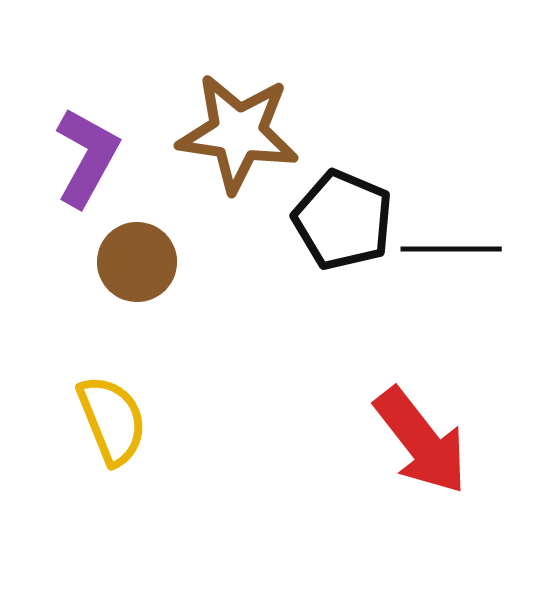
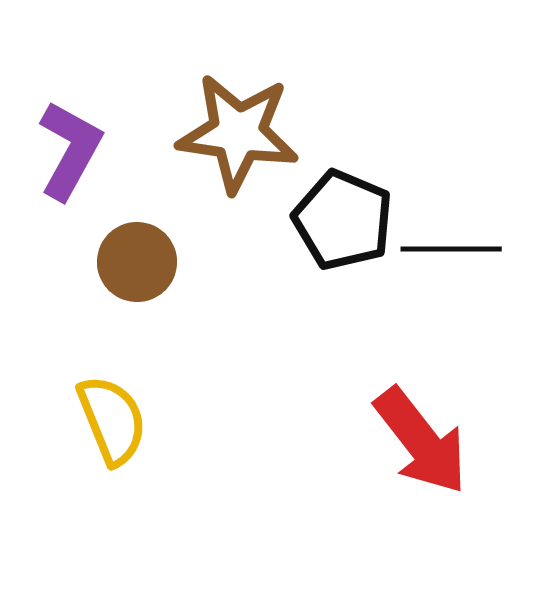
purple L-shape: moved 17 px left, 7 px up
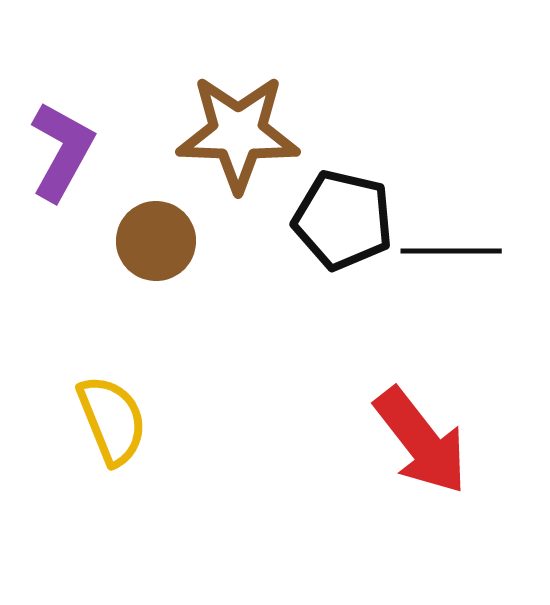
brown star: rotated 6 degrees counterclockwise
purple L-shape: moved 8 px left, 1 px down
black pentagon: rotated 10 degrees counterclockwise
black line: moved 2 px down
brown circle: moved 19 px right, 21 px up
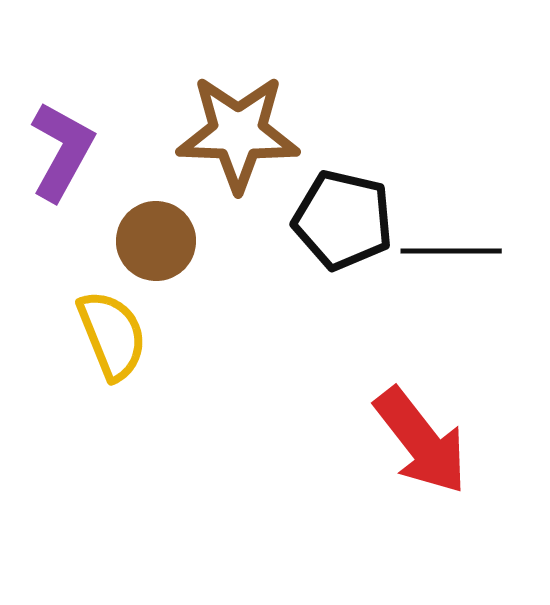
yellow semicircle: moved 85 px up
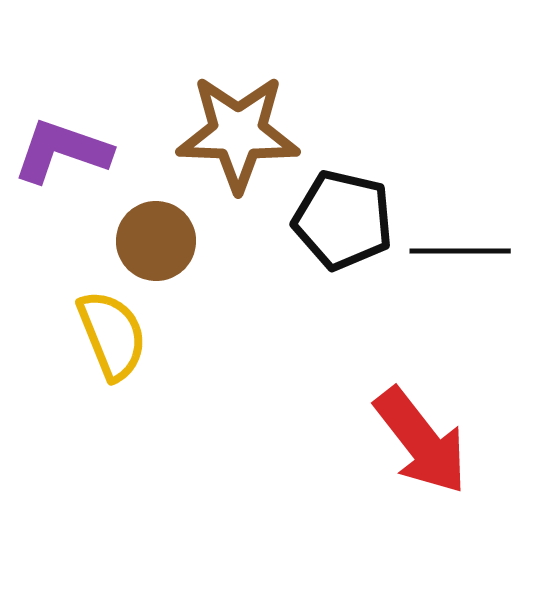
purple L-shape: rotated 100 degrees counterclockwise
black line: moved 9 px right
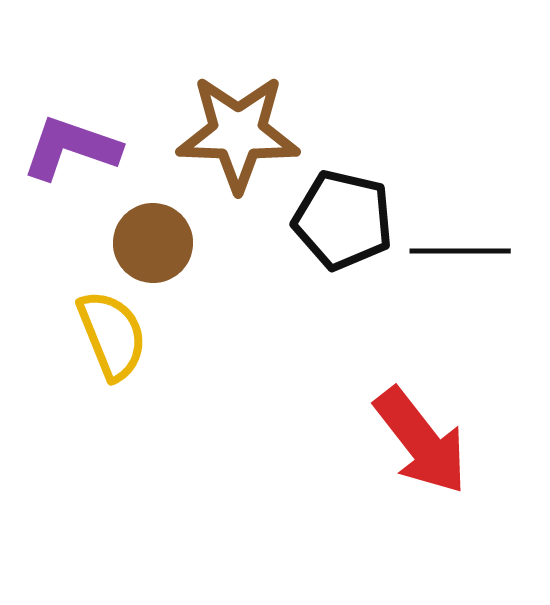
purple L-shape: moved 9 px right, 3 px up
brown circle: moved 3 px left, 2 px down
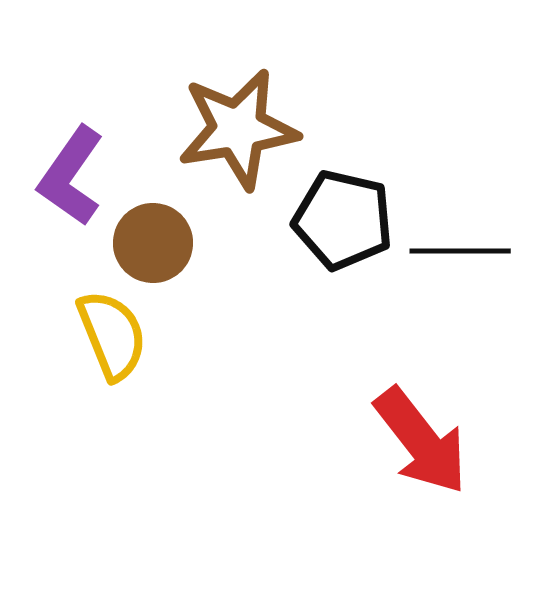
brown star: moved 4 px up; rotated 11 degrees counterclockwise
purple L-shape: moved 28 px down; rotated 74 degrees counterclockwise
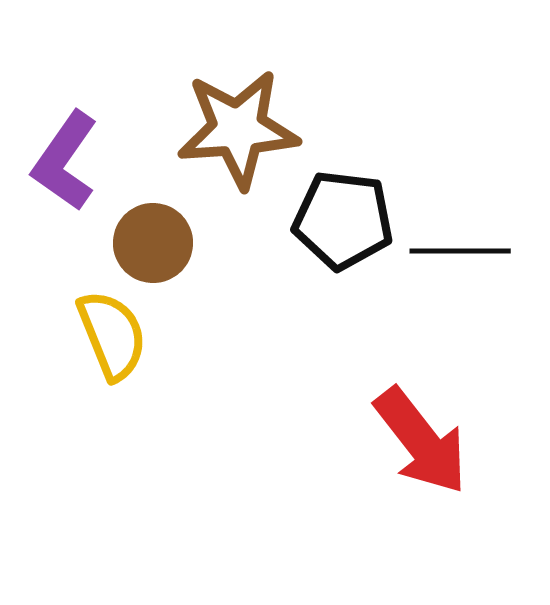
brown star: rotated 5 degrees clockwise
purple L-shape: moved 6 px left, 15 px up
black pentagon: rotated 6 degrees counterclockwise
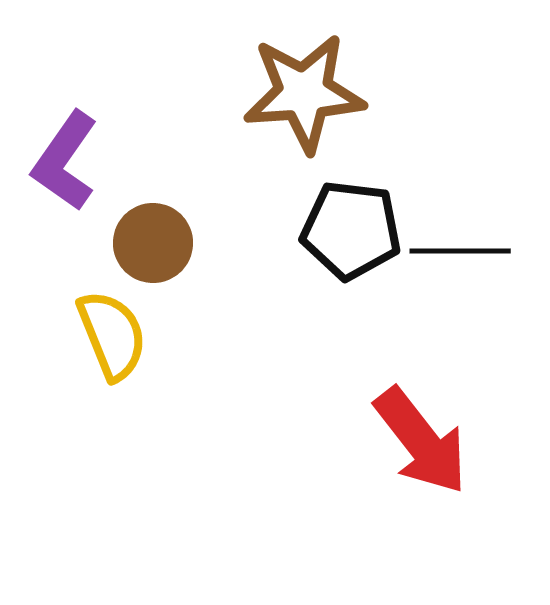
brown star: moved 66 px right, 36 px up
black pentagon: moved 8 px right, 10 px down
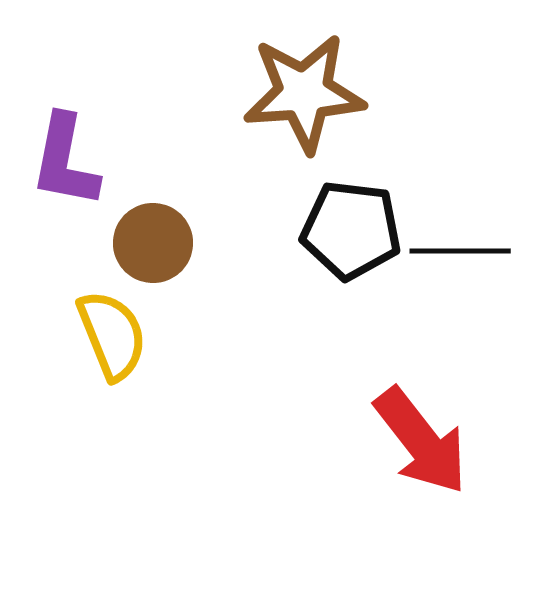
purple L-shape: rotated 24 degrees counterclockwise
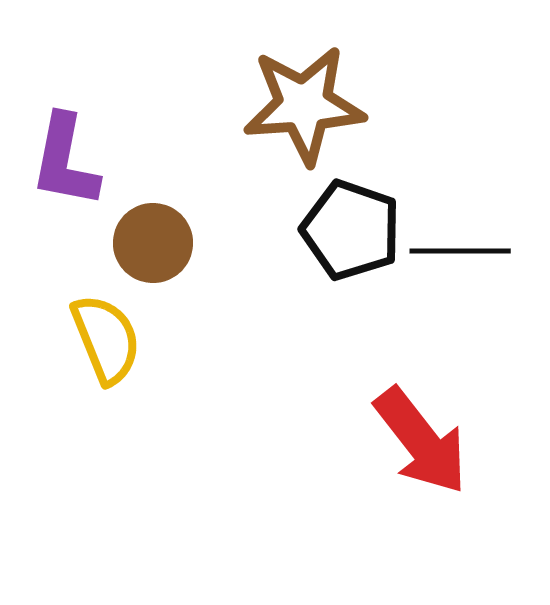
brown star: moved 12 px down
black pentagon: rotated 12 degrees clockwise
yellow semicircle: moved 6 px left, 4 px down
